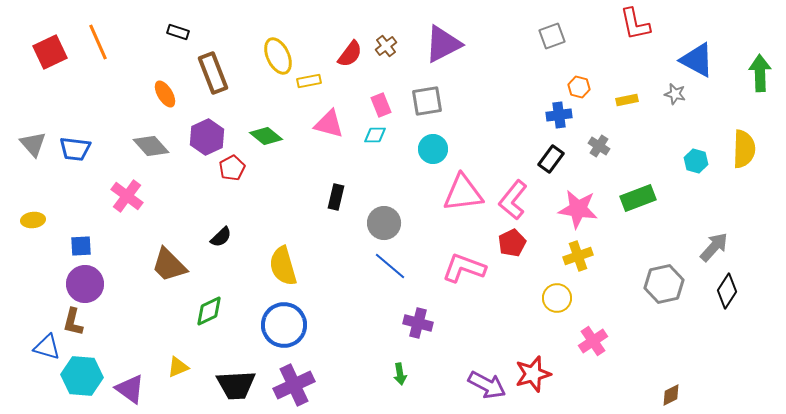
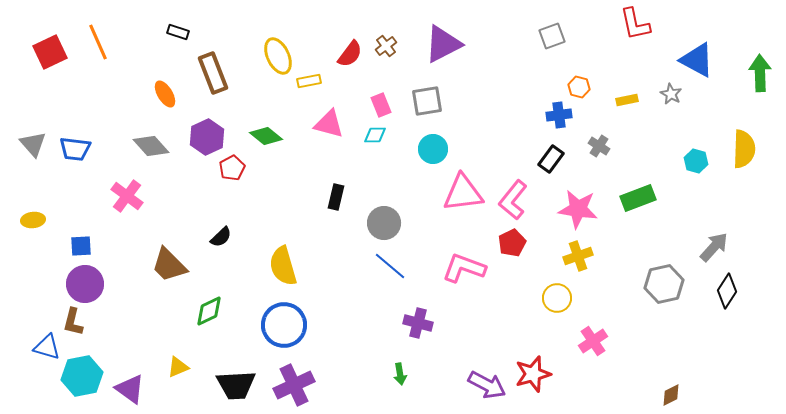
gray star at (675, 94): moved 4 px left; rotated 15 degrees clockwise
cyan hexagon at (82, 376): rotated 15 degrees counterclockwise
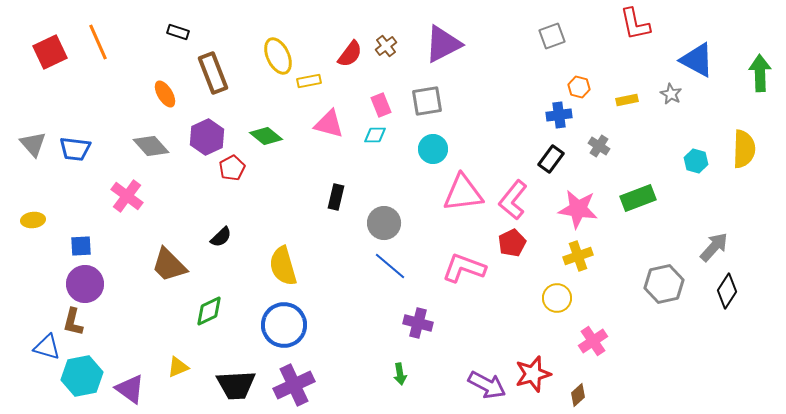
brown diamond at (671, 395): moved 93 px left; rotated 15 degrees counterclockwise
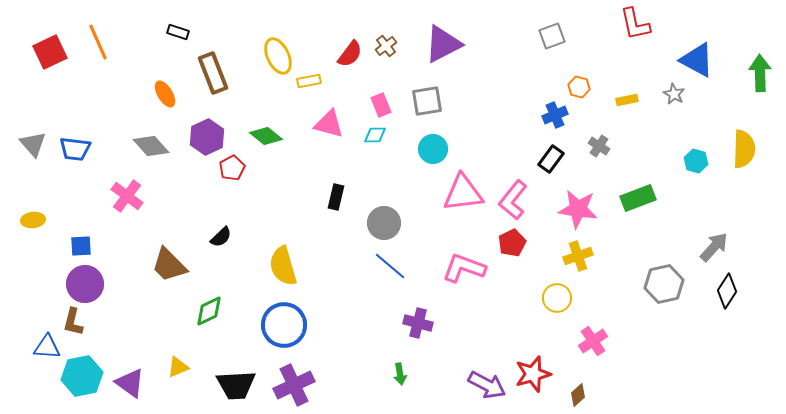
gray star at (671, 94): moved 3 px right
blue cross at (559, 115): moved 4 px left; rotated 15 degrees counterclockwise
blue triangle at (47, 347): rotated 12 degrees counterclockwise
purple triangle at (130, 389): moved 6 px up
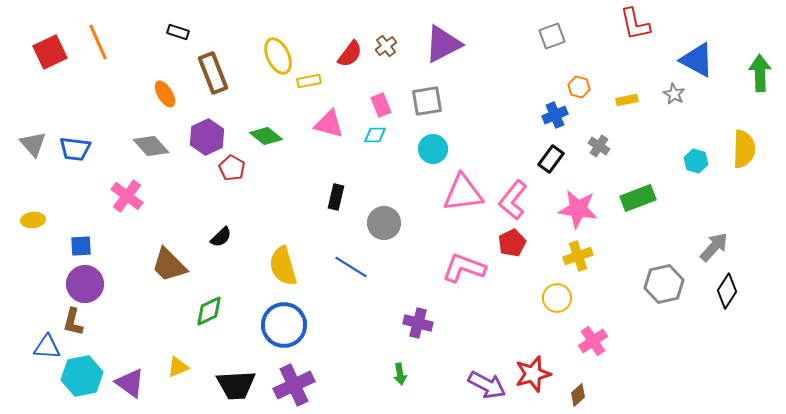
red pentagon at (232, 168): rotated 15 degrees counterclockwise
blue line at (390, 266): moved 39 px left, 1 px down; rotated 8 degrees counterclockwise
